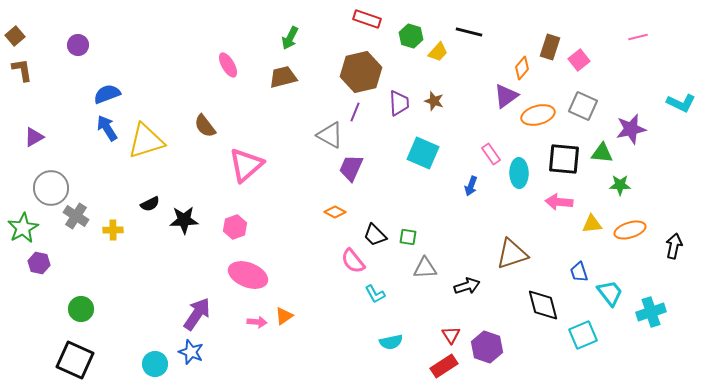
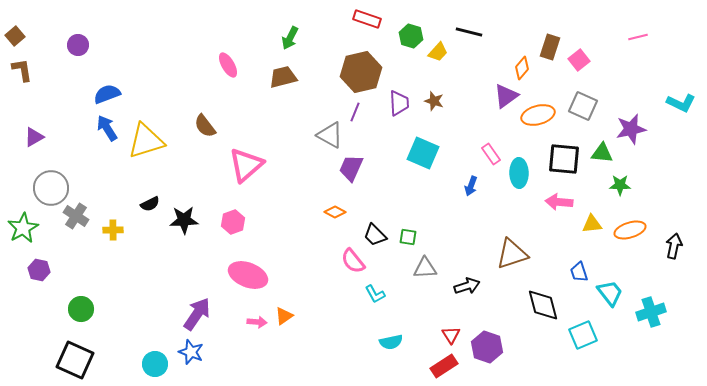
pink hexagon at (235, 227): moved 2 px left, 5 px up
purple hexagon at (39, 263): moved 7 px down
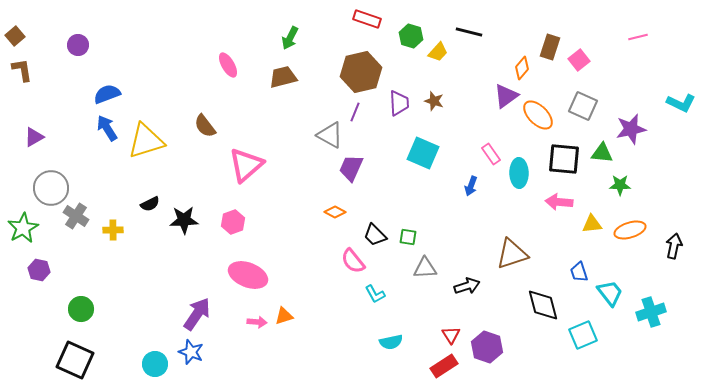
orange ellipse at (538, 115): rotated 60 degrees clockwise
orange triangle at (284, 316): rotated 18 degrees clockwise
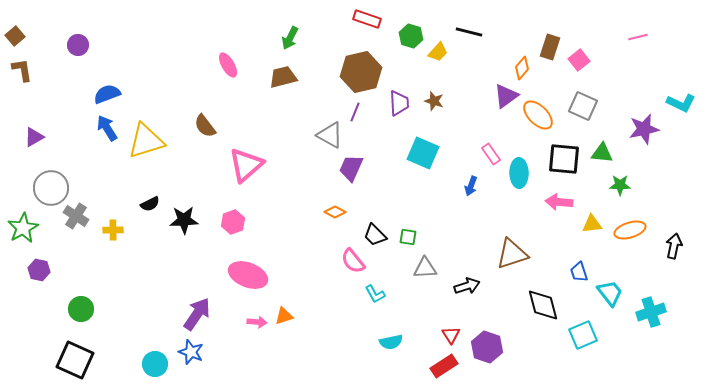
purple star at (631, 129): moved 13 px right
